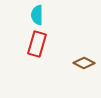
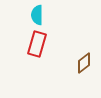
brown diamond: rotated 65 degrees counterclockwise
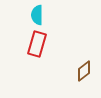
brown diamond: moved 8 px down
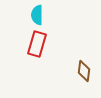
brown diamond: rotated 45 degrees counterclockwise
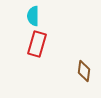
cyan semicircle: moved 4 px left, 1 px down
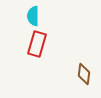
brown diamond: moved 3 px down
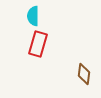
red rectangle: moved 1 px right
